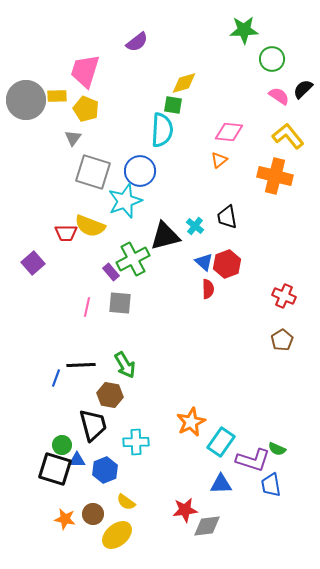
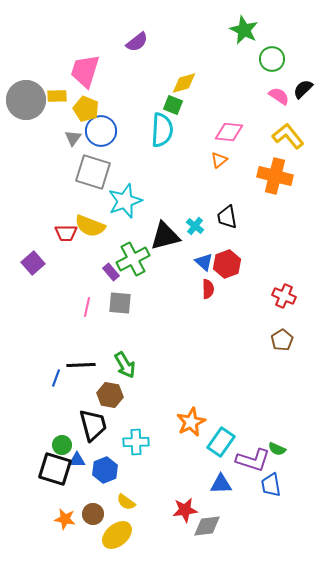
green star at (244, 30): rotated 28 degrees clockwise
green square at (173, 105): rotated 12 degrees clockwise
blue circle at (140, 171): moved 39 px left, 40 px up
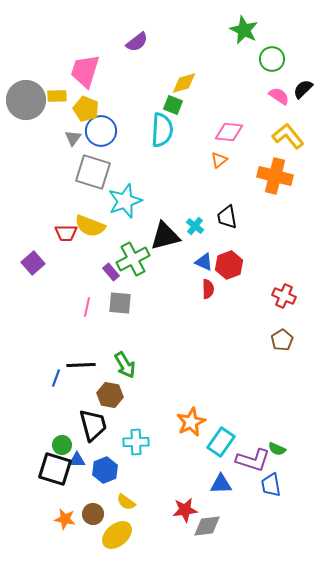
blue triangle at (204, 262): rotated 18 degrees counterclockwise
red hexagon at (227, 264): moved 2 px right, 1 px down
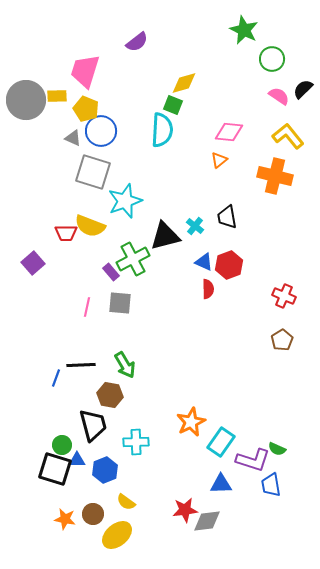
gray triangle at (73, 138): rotated 42 degrees counterclockwise
gray diamond at (207, 526): moved 5 px up
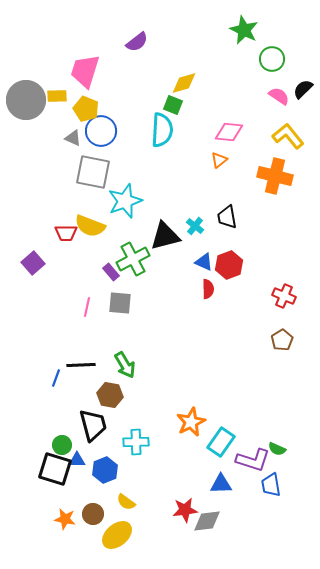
gray square at (93, 172): rotated 6 degrees counterclockwise
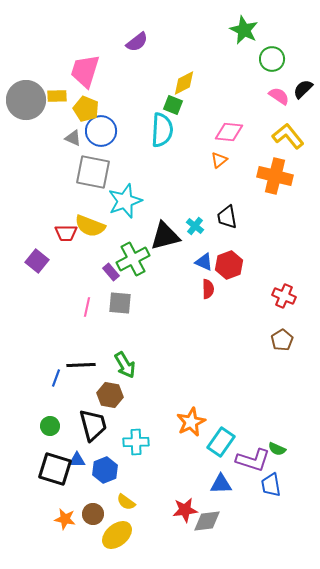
yellow diamond at (184, 83): rotated 12 degrees counterclockwise
purple square at (33, 263): moved 4 px right, 2 px up; rotated 10 degrees counterclockwise
green circle at (62, 445): moved 12 px left, 19 px up
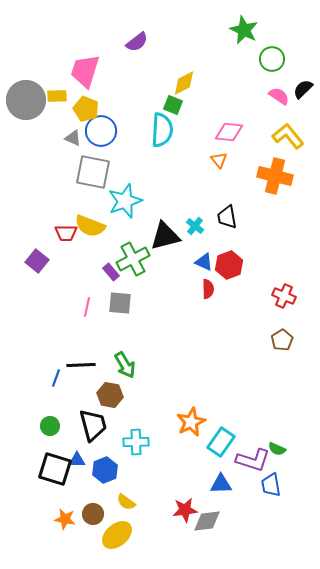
orange triangle at (219, 160): rotated 30 degrees counterclockwise
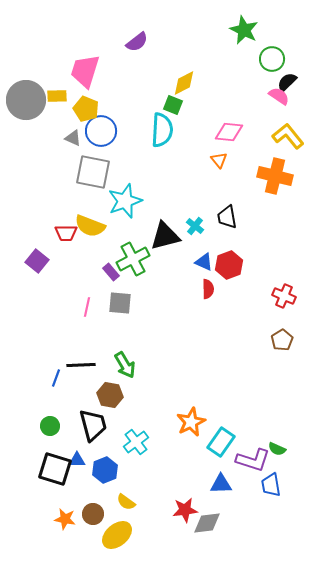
black semicircle at (303, 89): moved 16 px left, 7 px up
cyan cross at (136, 442): rotated 35 degrees counterclockwise
gray diamond at (207, 521): moved 2 px down
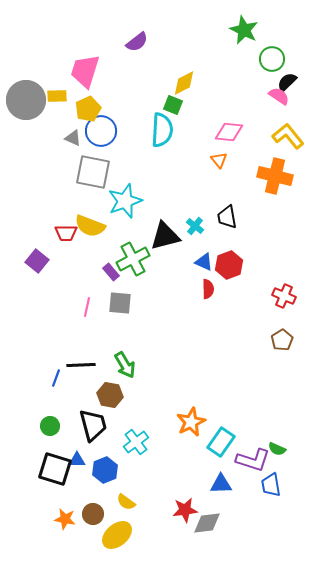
yellow pentagon at (86, 109): moved 2 px right; rotated 25 degrees clockwise
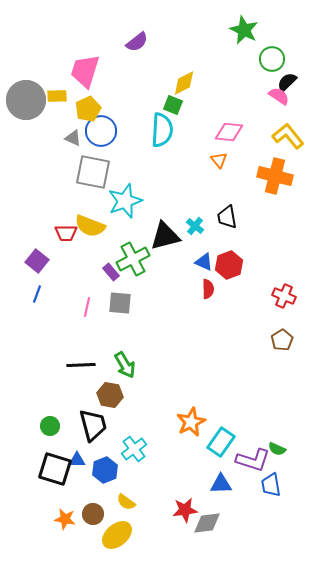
blue line at (56, 378): moved 19 px left, 84 px up
cyan cross at (136, 442): moved 2 px left, 7 px down
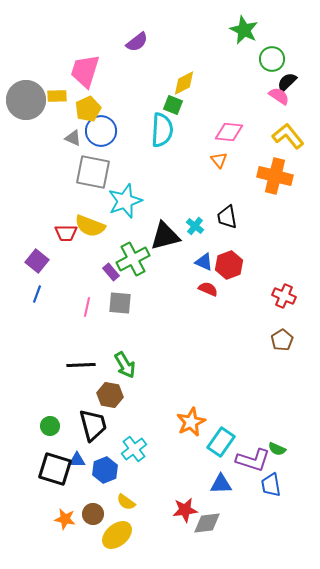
red semicircle at (208, 289): rotated 66 degrees counterclockwise
